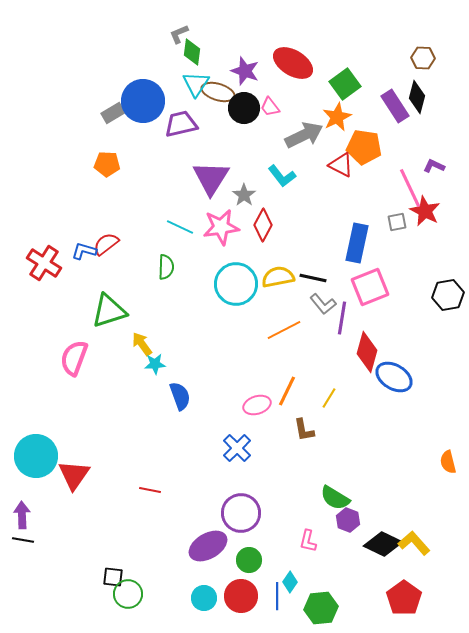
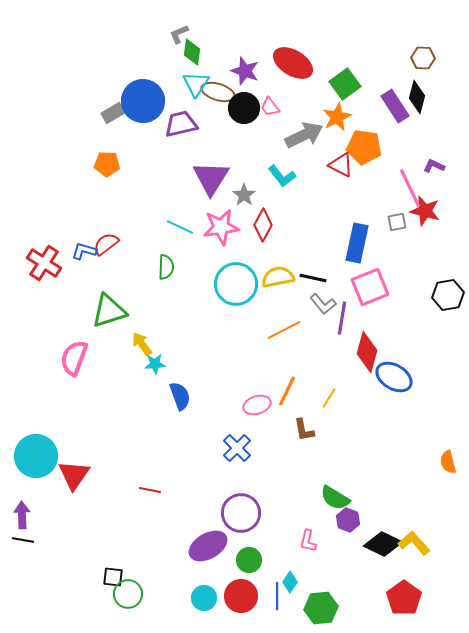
red star at (425, 211): rotated 12 degrees counterclockwise
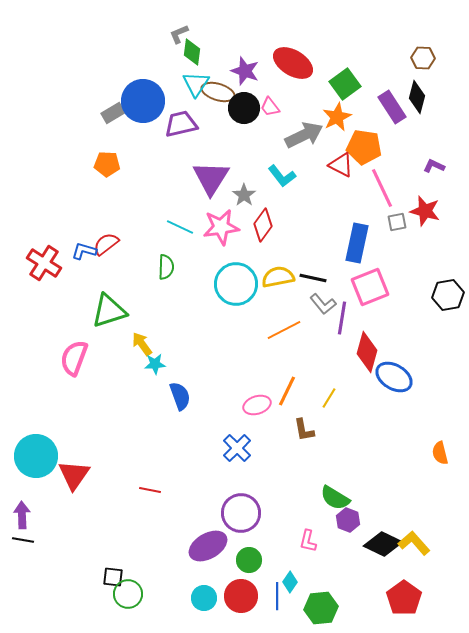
purple rectangle at (395, 106): moved 3 px left, 1 px down
pink line at (410, 188): moved 28 px left
red diamond at (263, 225): rotated 8 degrees clockwise
orange semicircle at (448, 462): moved 8 px left, 9 px up
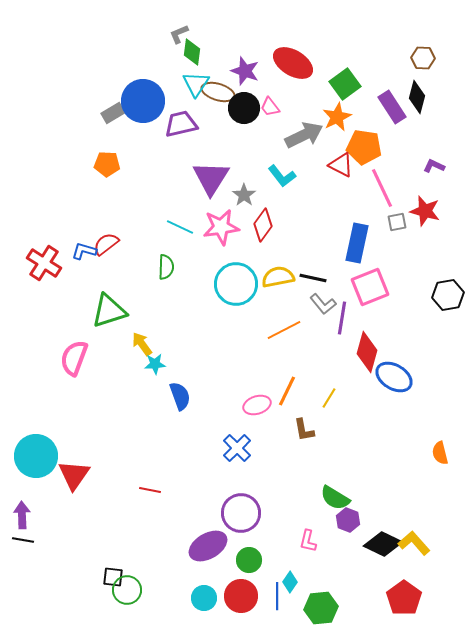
green circle at (128, 594): moved 1 px left, 4 px up
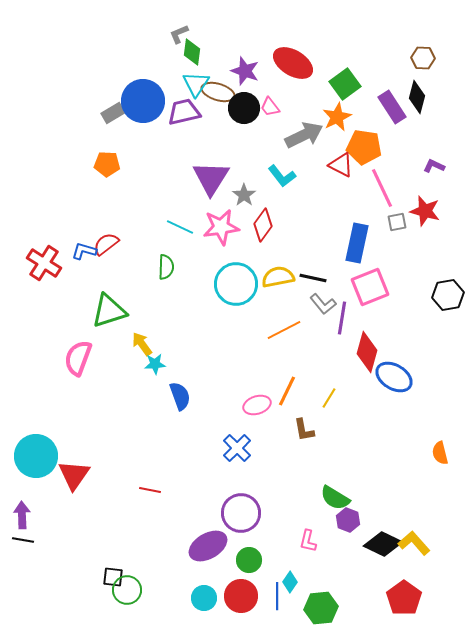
purple trapezoid at (181, 124): moved 3 px right, 12 px up
pink semicircle at (74, 358): moved 4 px right
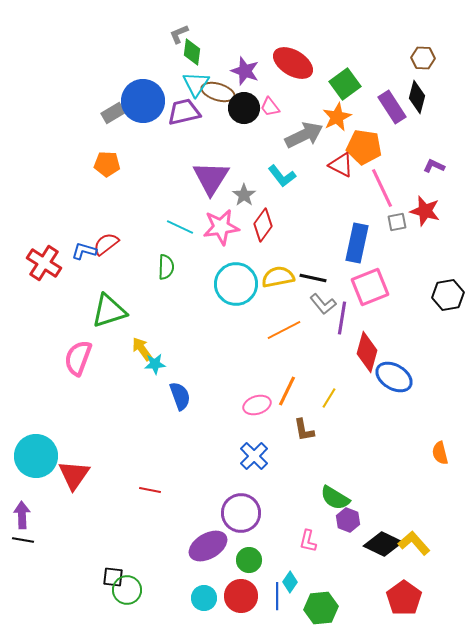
yellow arrow at (142, 344): moved 5 px down
blue cross at (237, 448): moved 17 px right, 8 px down
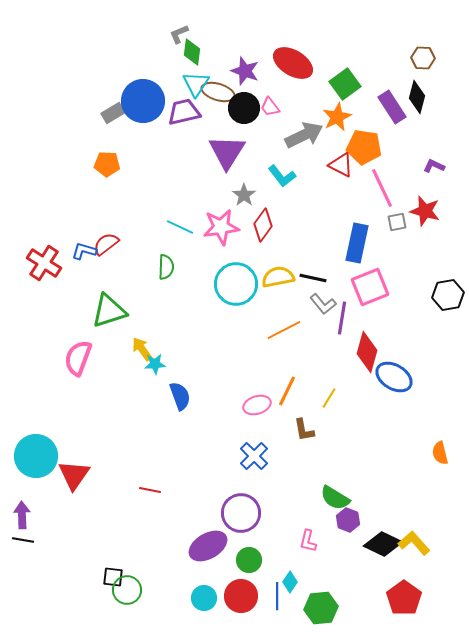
purple triangle at (211, 178): moved 16 px right, 26 px up
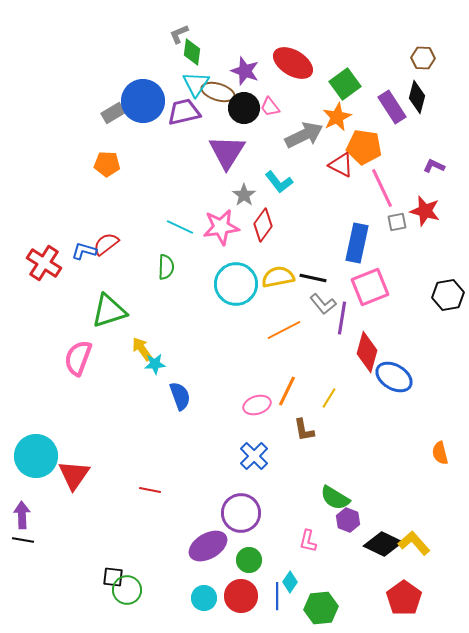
cyan L-shape at (282, 176): moved 3 px left, 6 px down
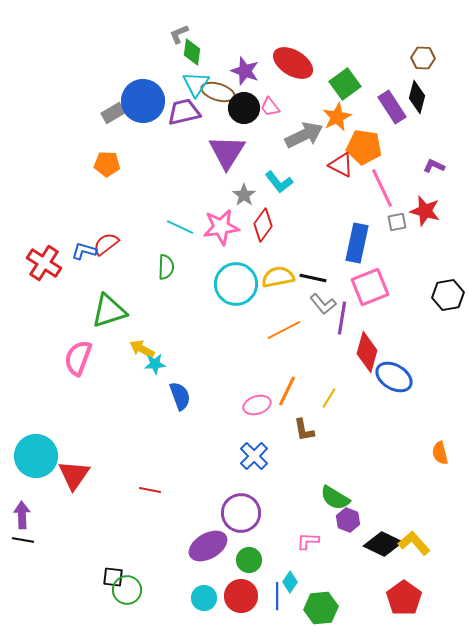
yellow arrow at (142, 349): rotated 25 degrees counterclockwise
pink L-shape at (308, 541): rotated 80 degrees clockwise
